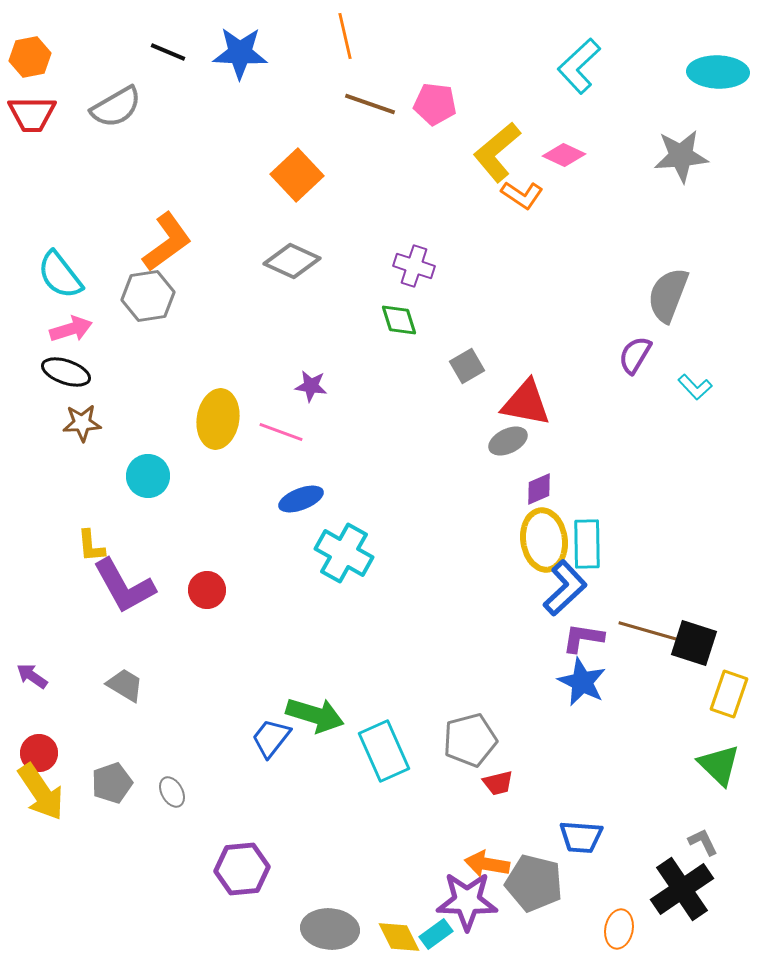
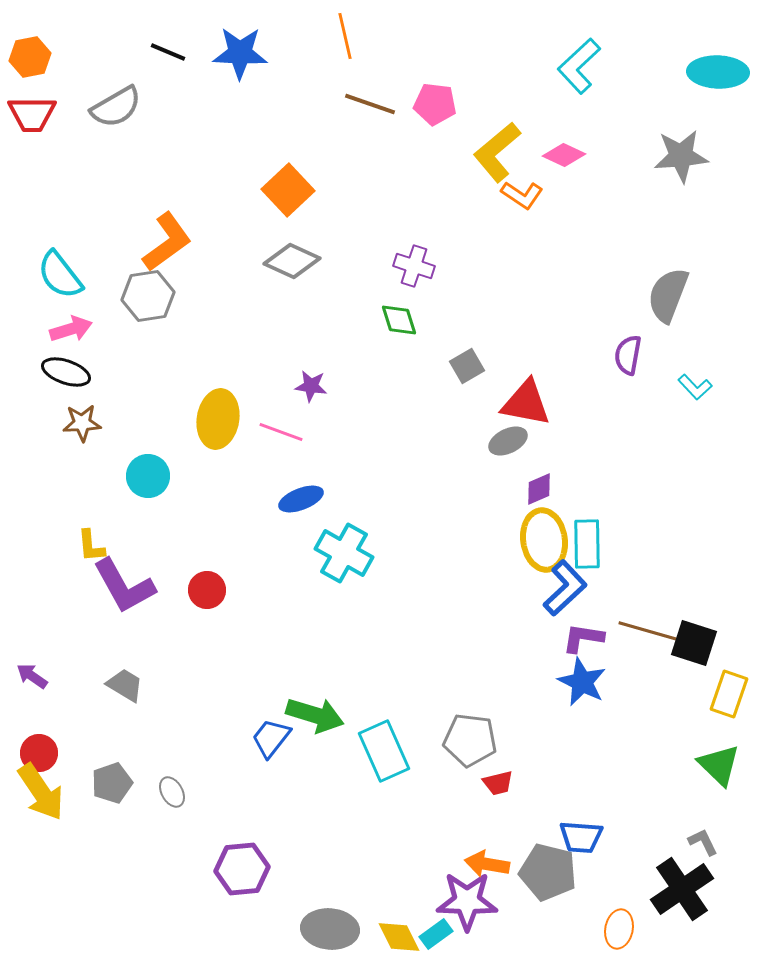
orange square at (297, 175): moved 9 px left, 15 px down
purple semicircle at (635, 355): moved 7 px left; rotated 21 degrees counterclockwise
gray pentagon at (470, 740): rotated 22 degrees clockwise
gray pentagon at (534, 883): moved 14 px right, 11 px up
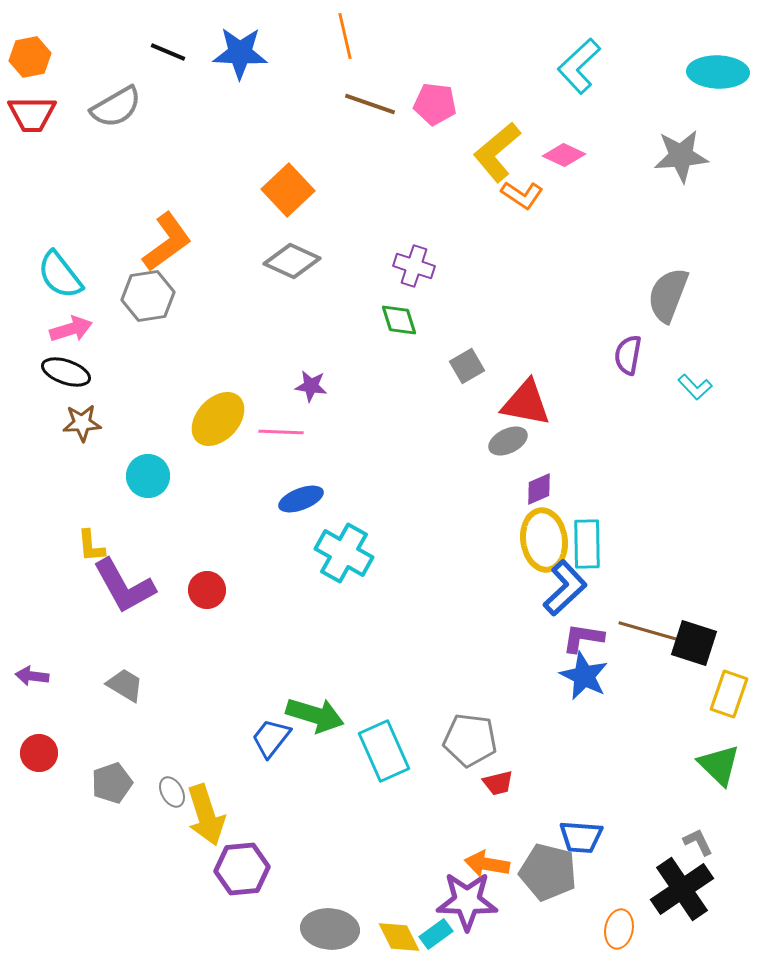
yellow ellipse at (218, 419): rotated 34 degrees clockwise
pink line at (281, 432): rotated 18 degrees counterclockwise
purple arrow at (32, 676): rotated 28 degrees counterclockwise
blue star at (582, 682): moved 2 px right, 6 px up
yellow arrow at (41, 792): moved 165 px right, 23 px down; rotated 16 degrees clockwise
gray L-shape at (703, 842): moved 5 px left
